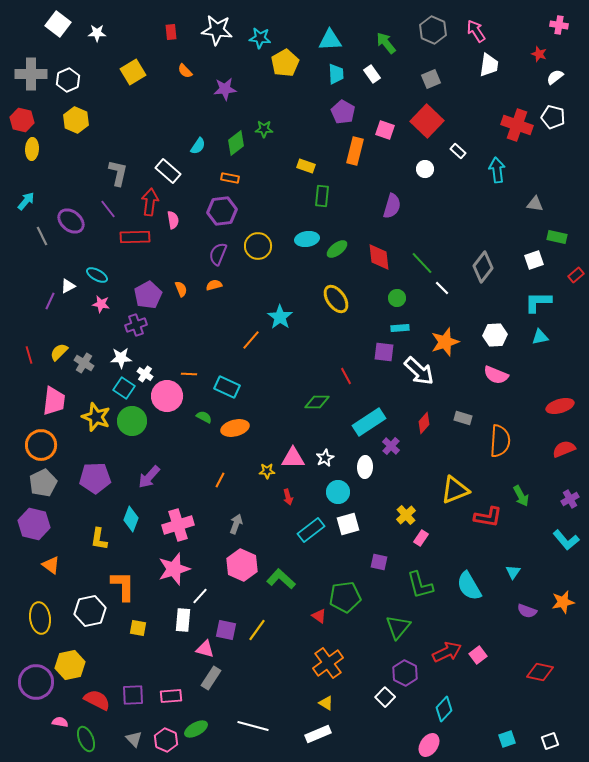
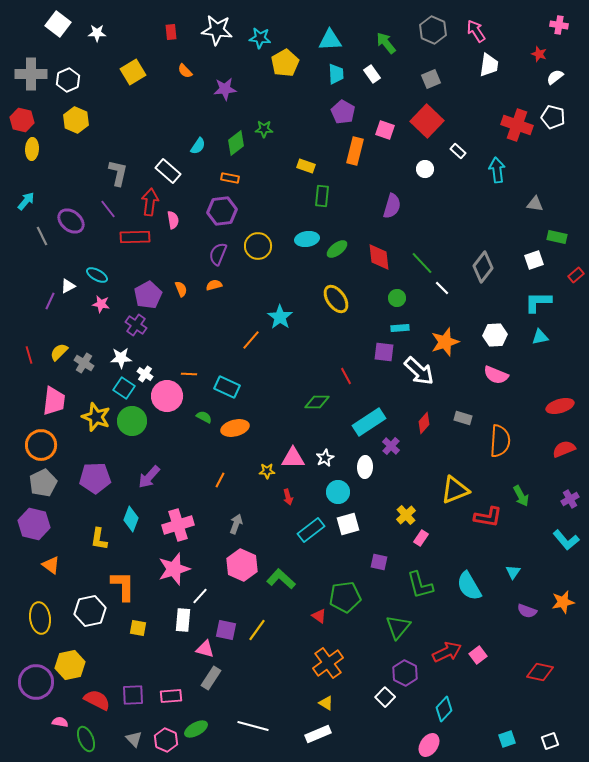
purple cross at (136, 325): rotated 35 degrees counterclockwise
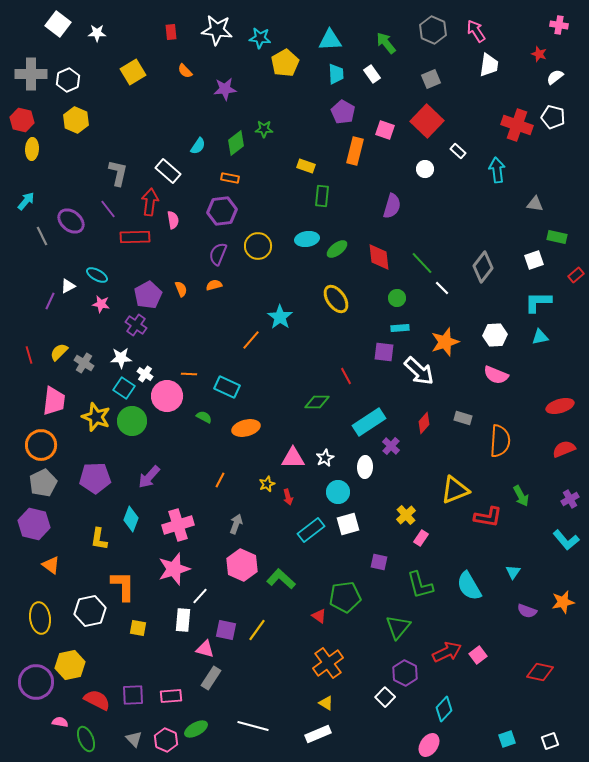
orange ellipse at (235, 428): moved 11 px right
yellow star at (267, 471): moved 13 px down; rotated 21 degrees counterclockwise
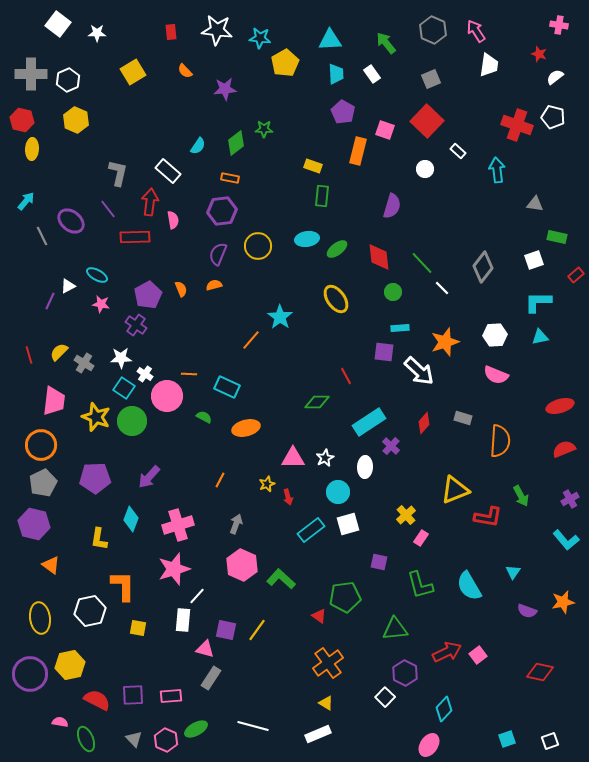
orange rectangle at (355, 151): moved 3 px right
yellow rectangle at (306, 166): moved 7 px right
green circle at (397, 298): moved 4 px left, 6 px up
white line at (200, 596): moved 3 px left
green triangle at (398, 627): moved 3 px left, 2 px down; rotated 44 degrees clockwise
purple circle at (36, 682): moved 6 px left, 8 px up
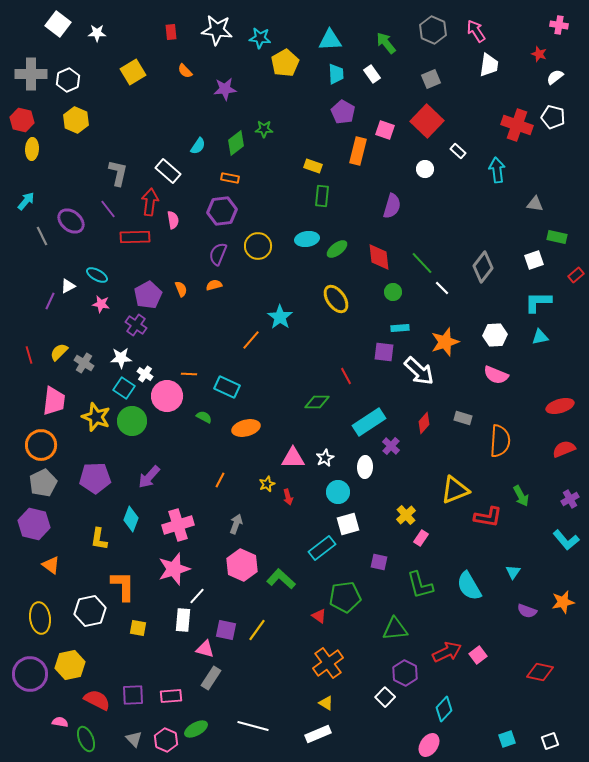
cyan rectangle at (311, 530): moved 11 px right, 18 px down
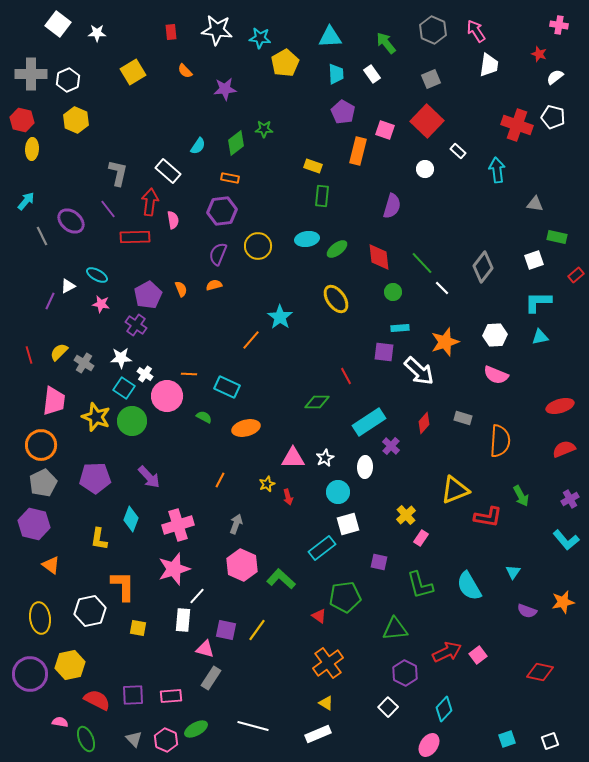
cyan triangle at (330, 40): moved 3 px up
purple arrow at (149, 477): rotated 85 degrees counterclockwise
white square at (385, 697): moved 3 px right, 10 px down
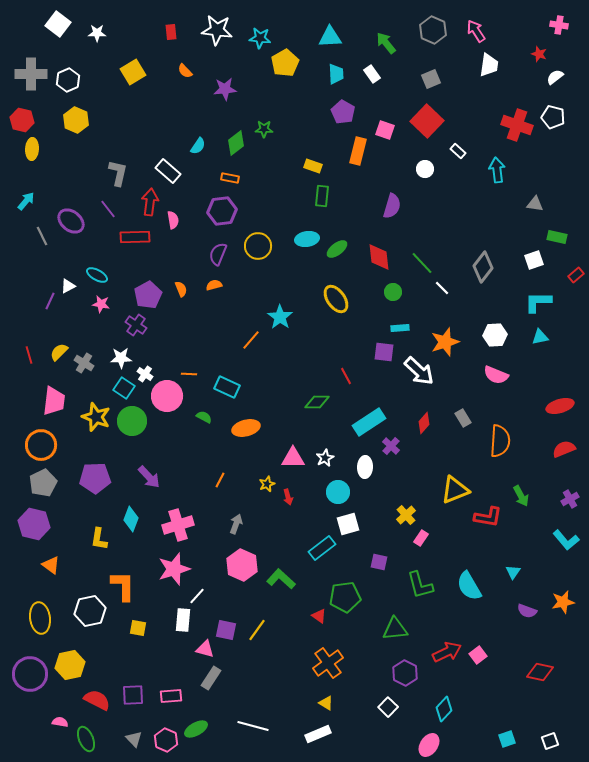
gray rectangle at (463, 418): rotated 42 degrees clockwise
